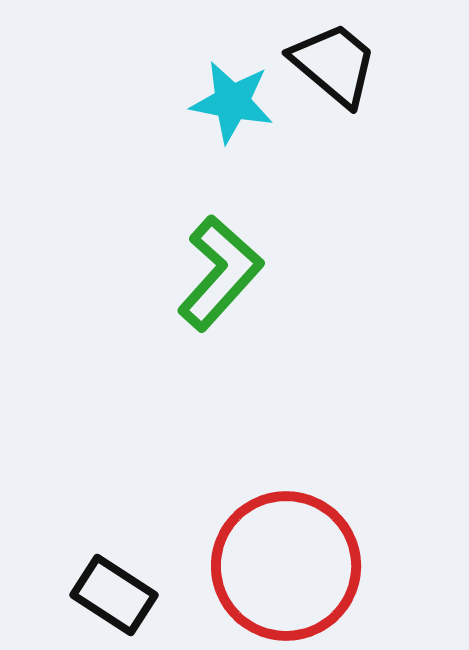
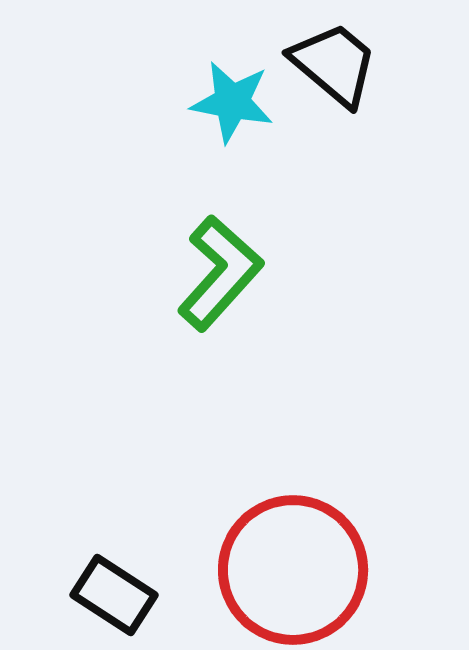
red circle: moved 7 px right, 4 px down
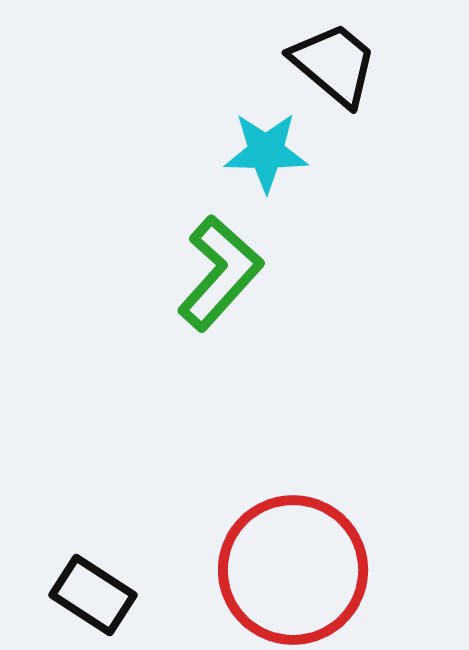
cyan star: moved 34 px right, 50 px down; rotated 10 degrees counterclockwise
black rectangle: moved 21 px left
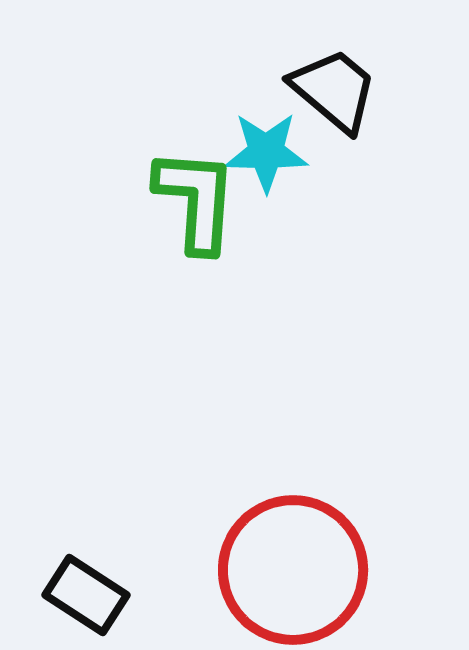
black trapezoid: moved 26 px down
green L-shape: moved 24 px left, 73 px up; rotated 38 degrees counterclockwise
black rectangle: moved 7 px left
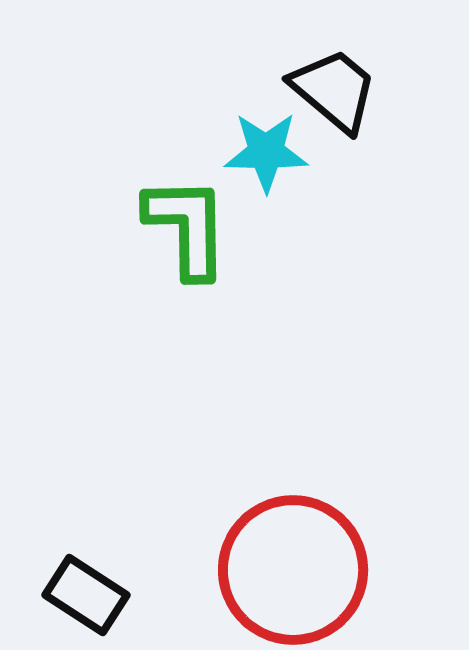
green L-shape: moved 9 px left, 27 px down; rotated 5 degrees counterclockwise
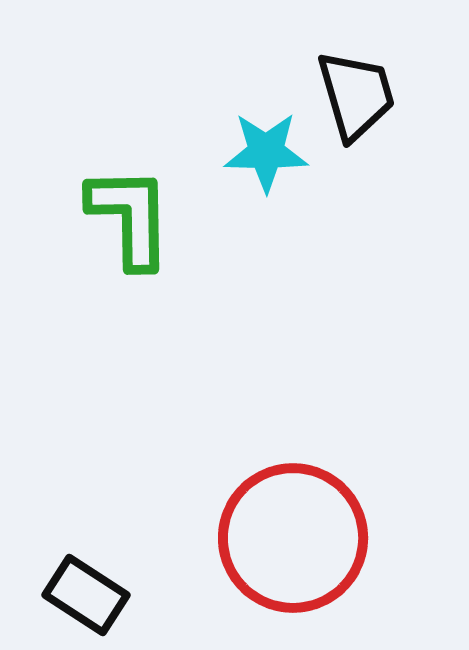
black trapezoid: moved 22 px right, 5 px down; rotated 34 degrees clockwise
green L-shape: moved 57 px left, 10 px up
red circle: moved 32 px up
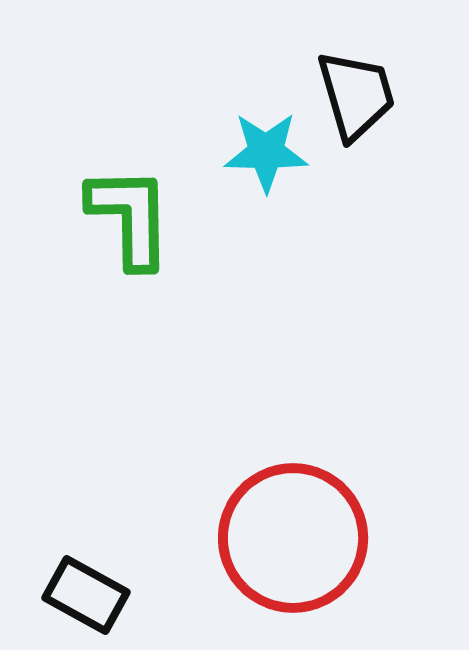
black rectangle: rotated 4 degrees counterclockwise
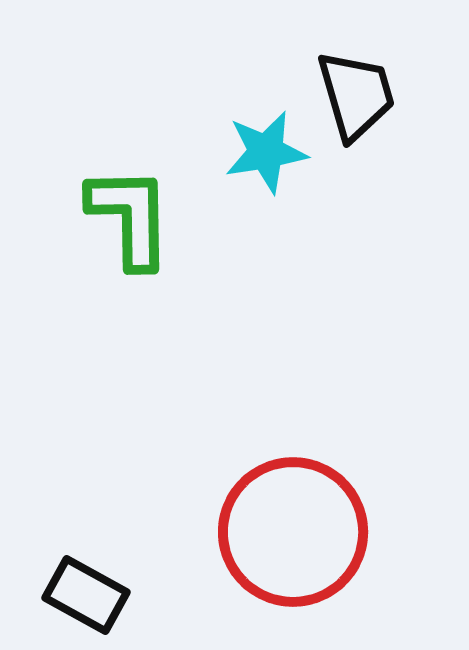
cyan star: rotated 10 degrees counterclockwise
red circle: moved 6 px up
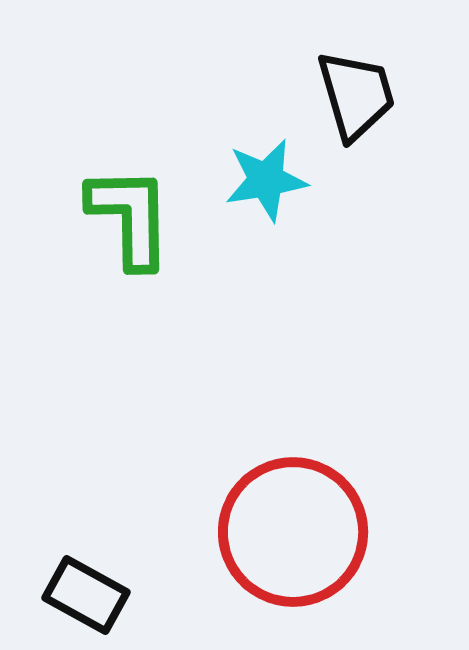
cyan star: moved 28 px down
